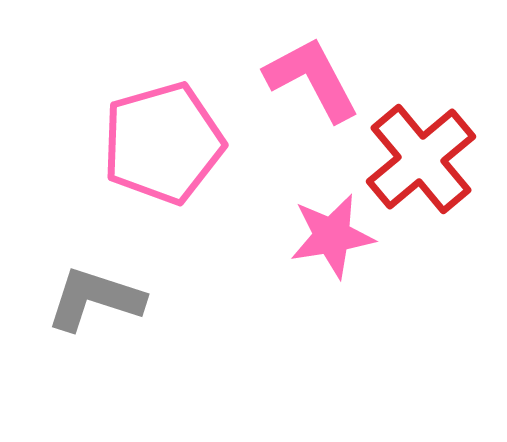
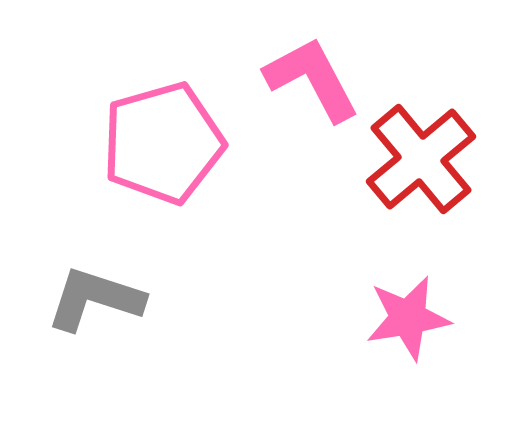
pink star: moved 76 px right, 82 px down
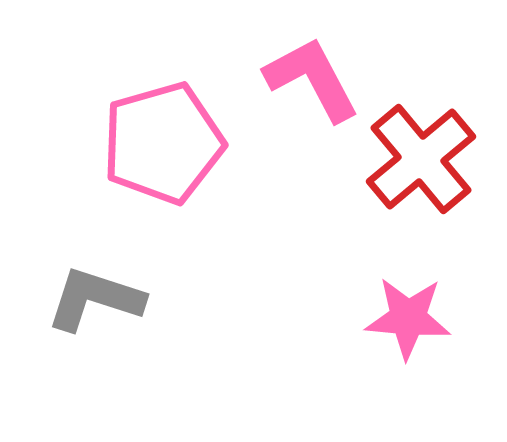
pink star: rotated 14 degrees clockwise
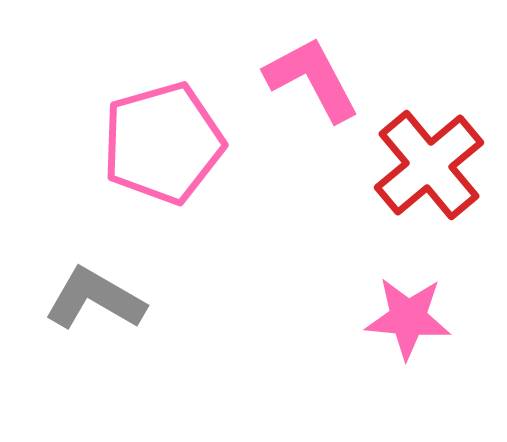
red cross: moved 8 px right, 6 px down
gray L-shape: rotated 12 degrees clockwise
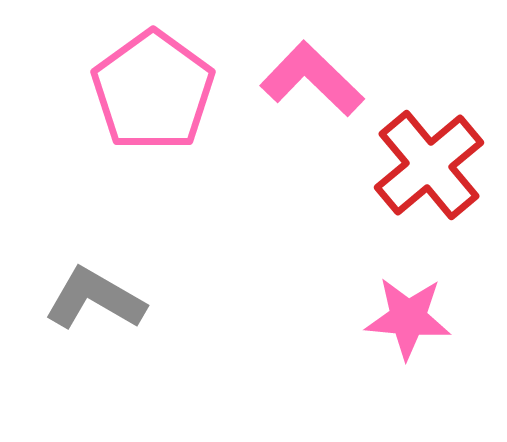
pink L-shape: rotated 18 degrees counterclockwise
pink pentagon: moved 10 px left, 52 px up; rotated 20 degrees counterclockwise
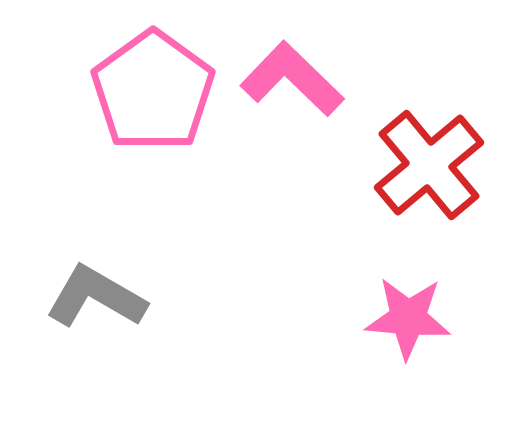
pink L-shape: moved 20 px left
gray L-shape: moved 1 px right, 2 px up
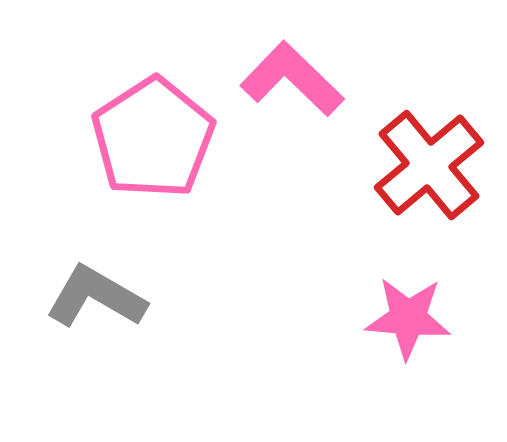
pink pentagon: moved 47 px down; rotated 3 degrees clockwise
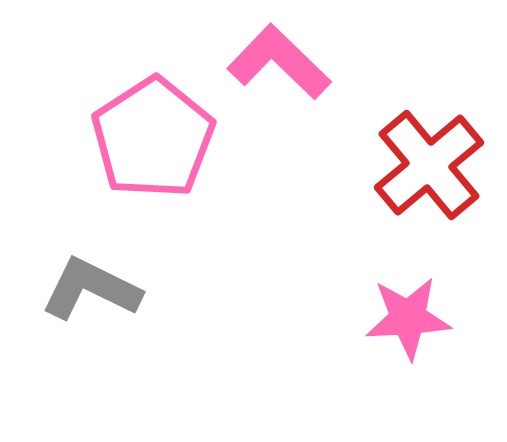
pink L-shape: moved 13 px left, 17 px up
gray L-shape: moved 5 px left, 8 px up; rotated 4 degrees counterclockwise
pink star: rotated 8 degrees counterclockwise
